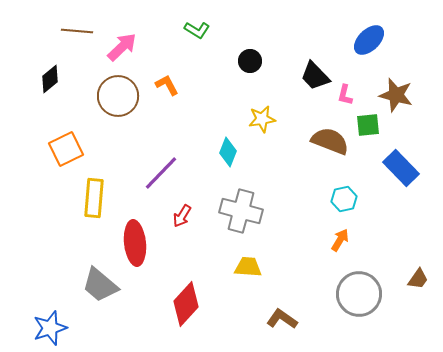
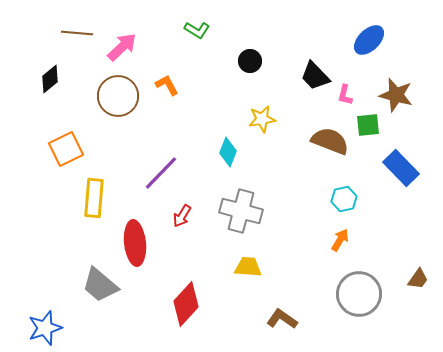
brown line: moved 2 px down
blue star: moved 5 px left
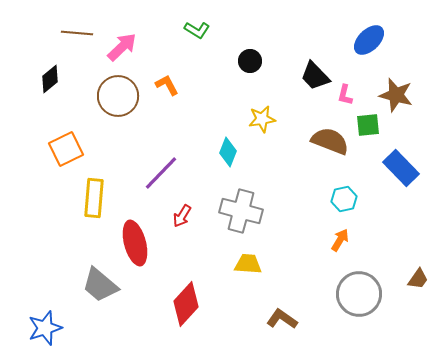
red ellipse: rotated 9 degrees counterclockwise
yellow trapezoid: moved 3 px up
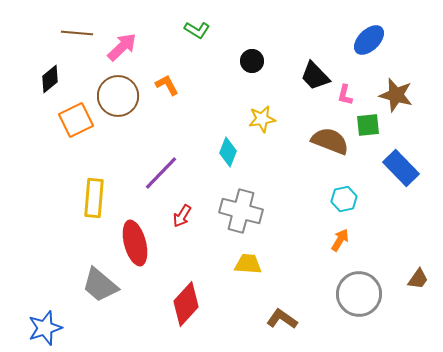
black circle: moved 2 px right
orange square: moved 10 px right, 29 px up
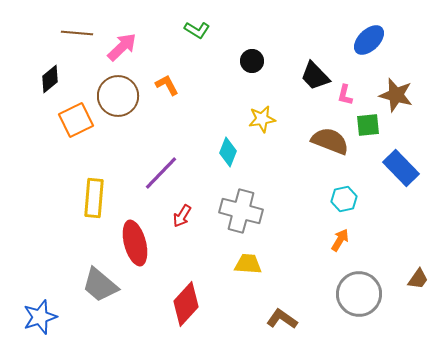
blue star: moved 5 px left, 11 px up
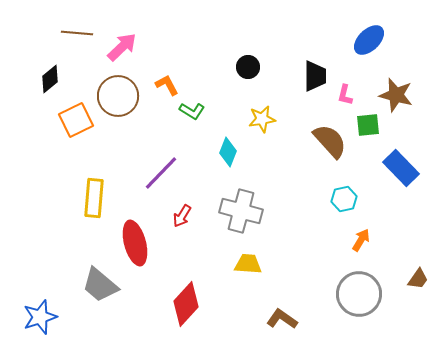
green L-shape: moved 5 px left, 81 px down
black circle: moved 4 px left, 6 px down
black trapezoid: rotated 136 degrees counterclockwise
brown semicircle: rotated 27 degrees clockwise
orange arrow: moved 21 px right
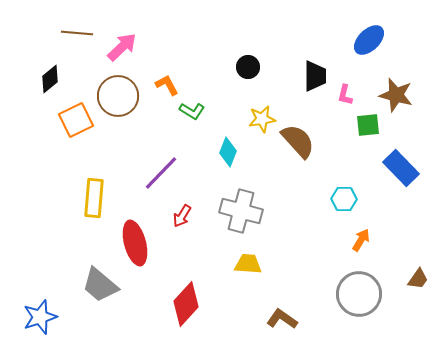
brown semicircle: moved 32 px left
cyan hexagon: rotated 15 degrees clockwise
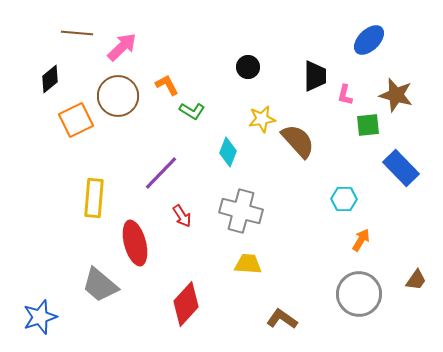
red arrow: rotated 65 degrees counterclockwise
brown trapezoid: moved 2 px left, 1 px down
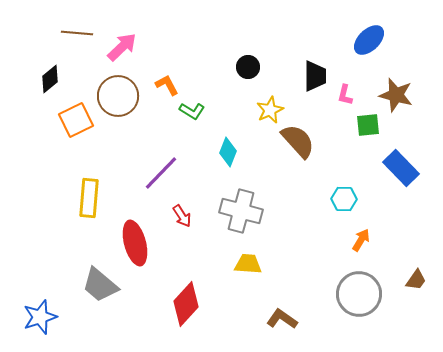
yellow star: moved 8 px right, 9 px up; rotated 16 degrees counterclockwise
yellow rectangle: moved 5 px left
